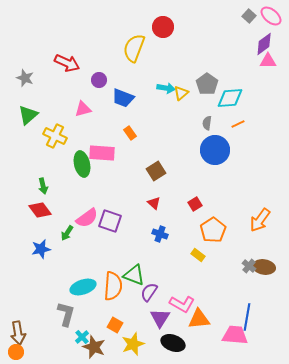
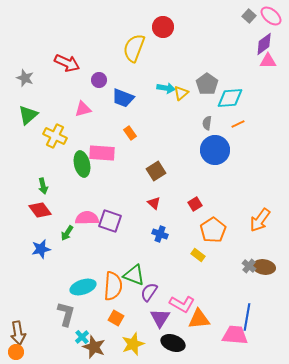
pink semicircle at (87, 218): rotated 145 degrees counterclockwise
orange square at (115, 325): moved 1 px right, 7 px up
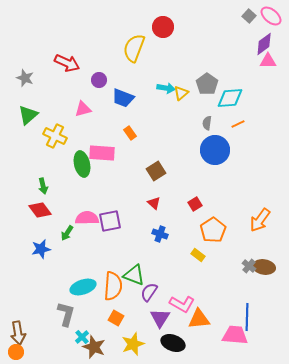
purple square at (110, 221): rotated 30 degrees counterclockwise
blue line at (247, 317): rotated 8 degrees counterclockwise
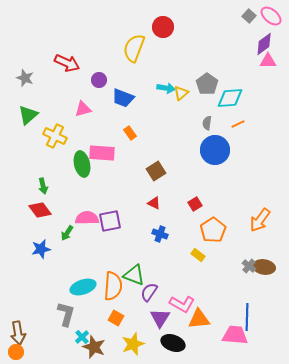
red triangle at (154, 203): rotated 16 degrees counterclockwise
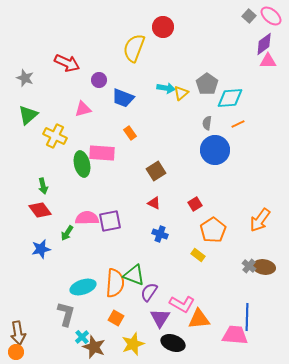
orange semicircle at (113, 286): moved 2 px right, 3 px up
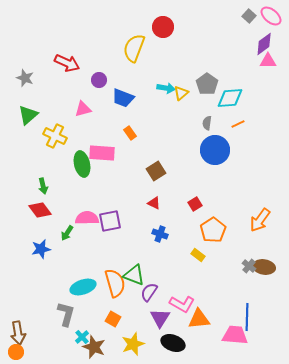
orange semicircle at (115, 283): rotated 20 degrees counterclockwise
orange square at (116, 318): moved 3 px left, 1 px down
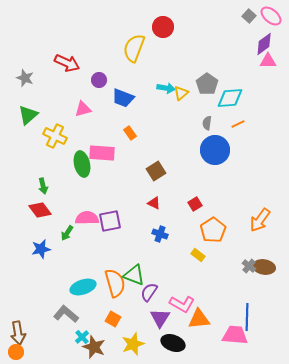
gray L-shape at (66, 314): rotated 65 degrees counterclockwise
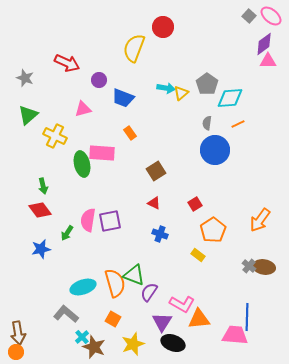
pink semicircle at (87, 218): moved 1 px right, 2 px down; rotated 80 degrees counterclockwise
purple triangle at (160, 318): moved 2 px right, 4 px down
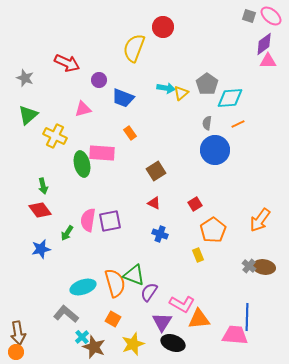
gray square at (249, 16): rotated 24 degrees counterclockwise
yellow rectangle at (198, 255): rotated 32 degrees clockwise
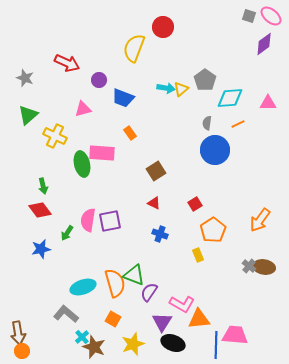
pink triangle at (268, 61): moved 42 px down
gray pentagon at (207, 84): moved 2 px left, 4 px up
yellow triangle at (181, 93): moved 4 px up
blue line at (247, 317): moved 31 px left, 28 px down
orange circle at (16, 352): moved 6 px right, 1 px up
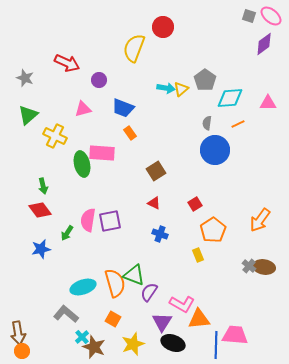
blue trapezoid at (123, 98): moved 10 px down
